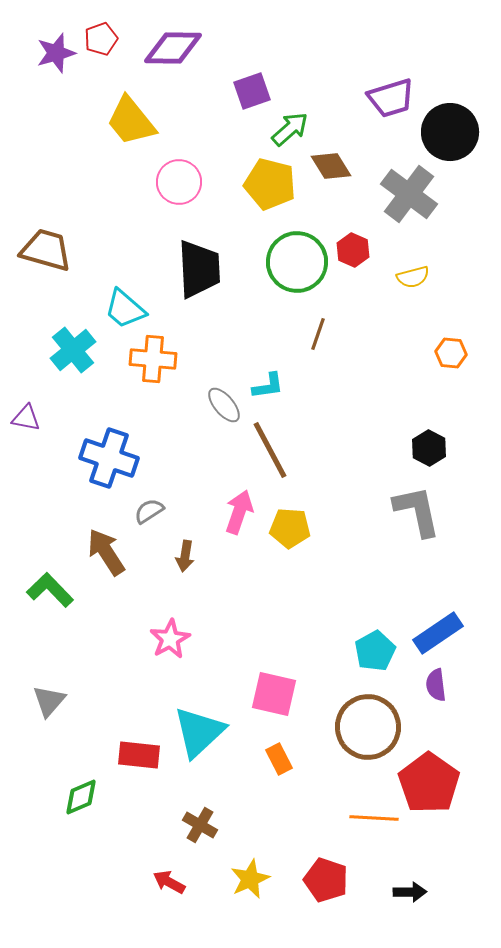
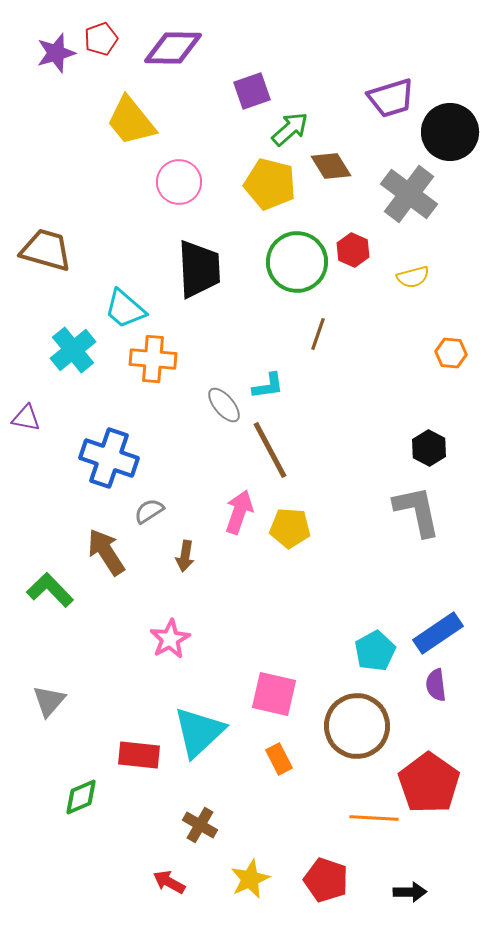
brown circle at (368, 727): moved 11 px left, 1 px up
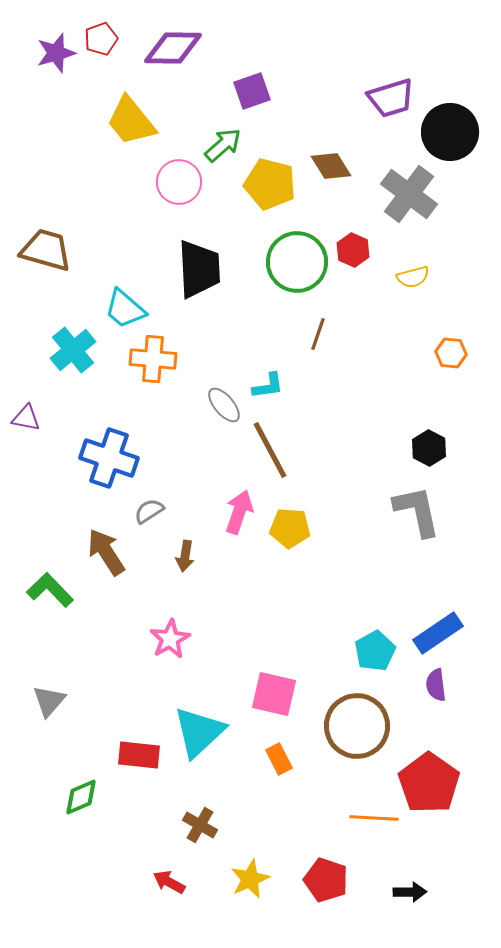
green arrow at (290, 129): moved 67 px left, 16 px down
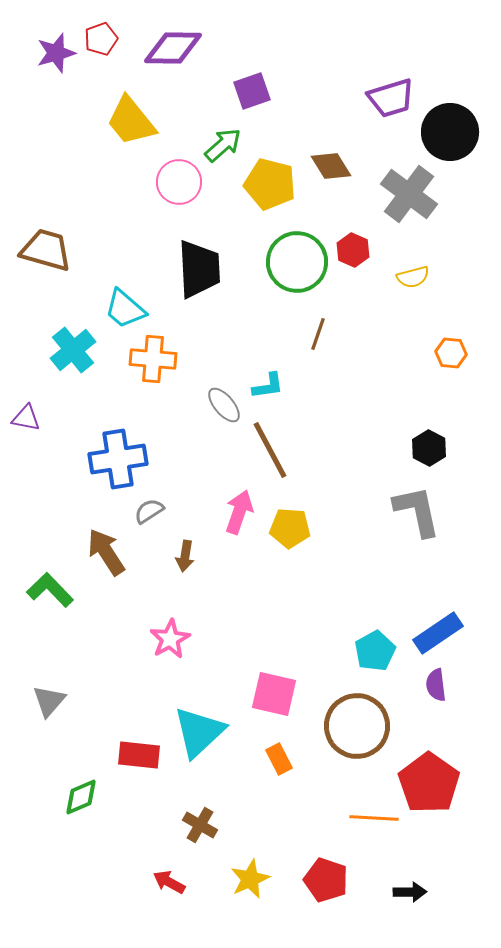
blue cross at (109, 458): moved 9 px right, 1 px down; rotated 28 degrees counterclockwise
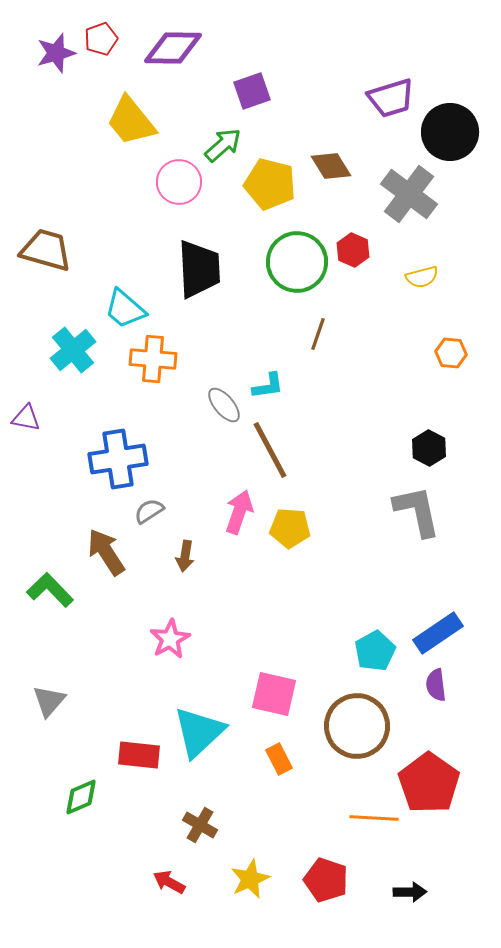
yellow semicircle at (413, 277): moved 9 px right
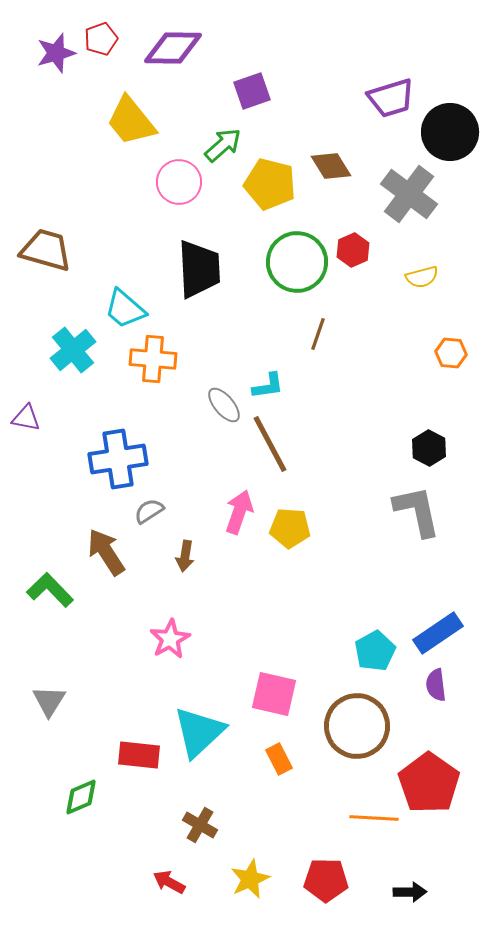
red hexagon at (353, 250): rotated 12 degrees clockwise
brown line at (270, 450): moved 6 px up
gray triangle at (49, 701): rotated 9 degrees counterclockwise
red pentagon at (326, 880): rotated 18 degrees counterclockwise
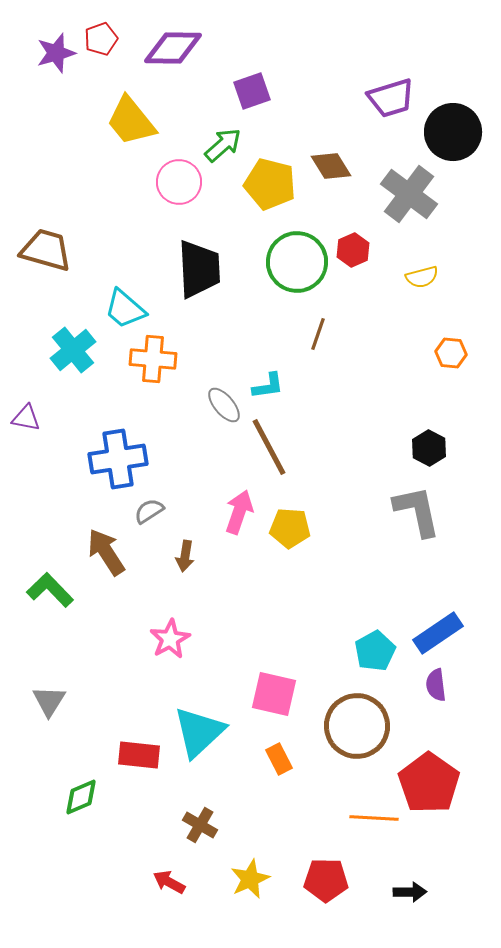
black circle at (450, 132): moved 3 px right
brown line at (270, 444): moved 1 px left, 3 px down
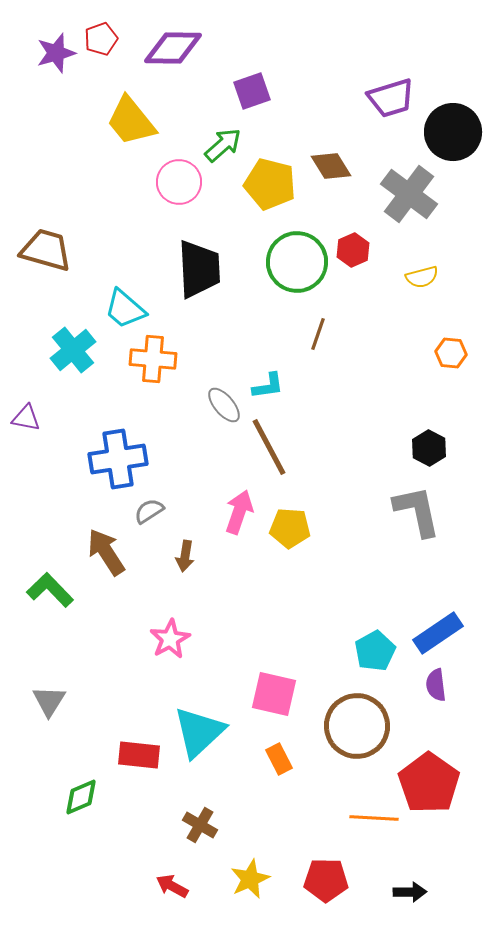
red arrow at (169, 882): moved 3 px right, 4 px down
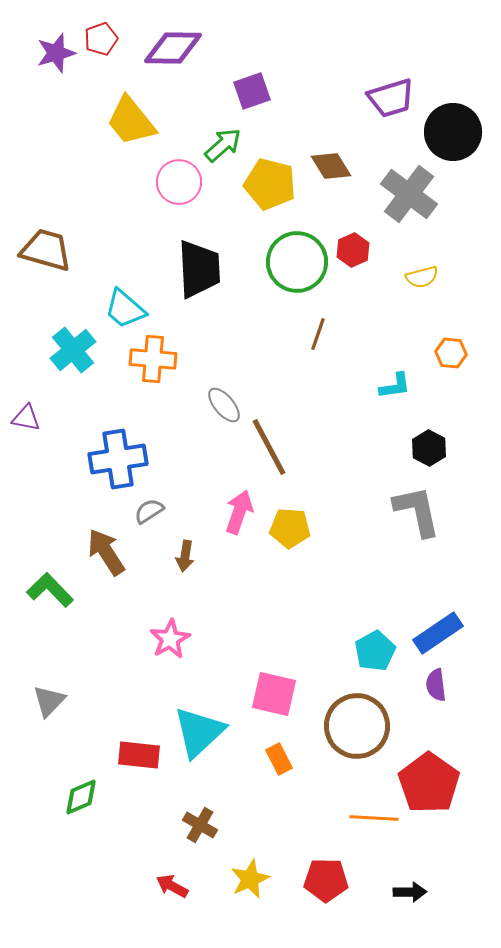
cyan L-shape at (268, 386): moved 127 px right
gray triangle at (49, 701): rotated 12 degrees clockwise
